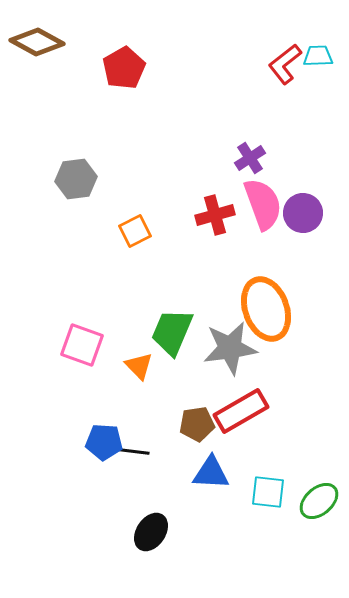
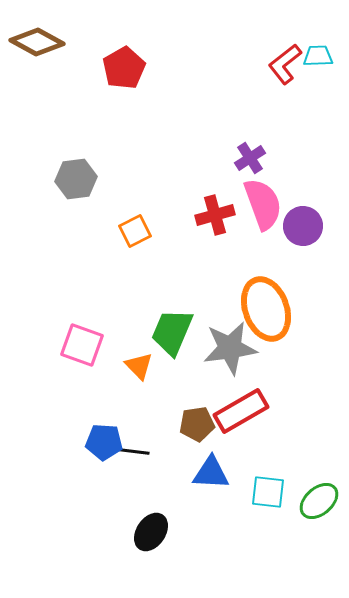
purple circle: moved 13 px down
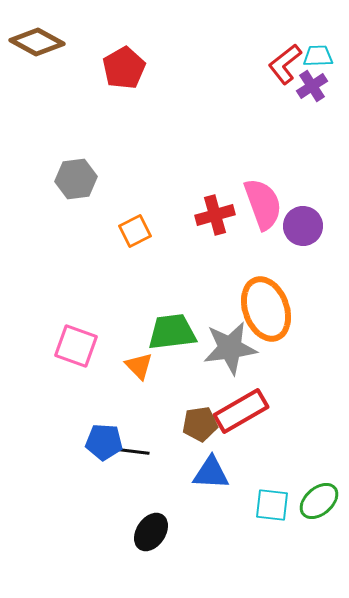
purple cross: moved 62 px right, 72 px up
green trapezoid: rotated 60 degrees clockwise
pink square: moved 6 px left, 1 px down
brown pentagon: moved 3 px right
cyan square: moved 4 px right, 13 px down
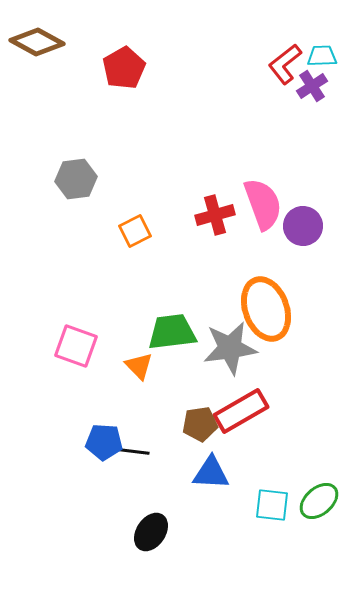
cyan trapezoid: moved 4 px right
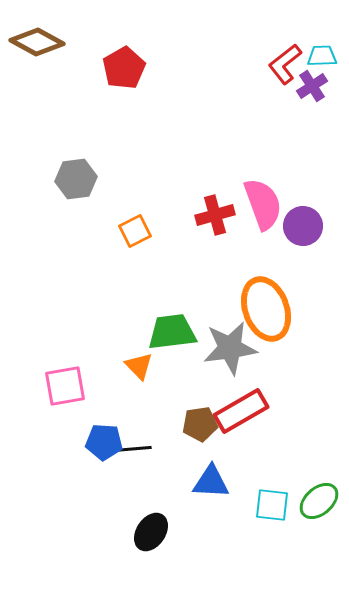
pink square: moved 11 px left, 40 px down; rotated 30 degrees counterclockwise
black line: moved 2 px right, 2 px up; rotated 12 degrees counterclockwise
blue triangle: moved 9 px down
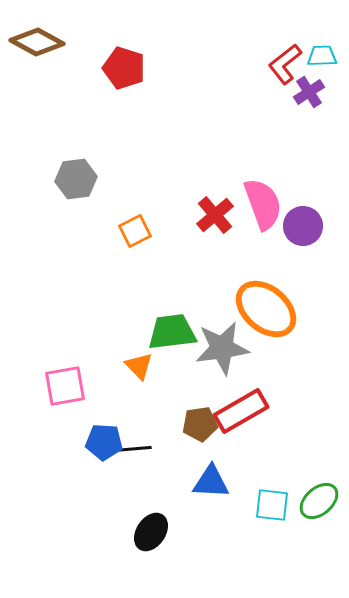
red pentagon: rotated 24 degrees counterclockwise
purple cross: moved 3 px left, 6 px down
red cross: rotated 24 degrees counterclockwise
orange ellipse: rotated 30 degrees counterclockwise
gray star: moved 8 px left
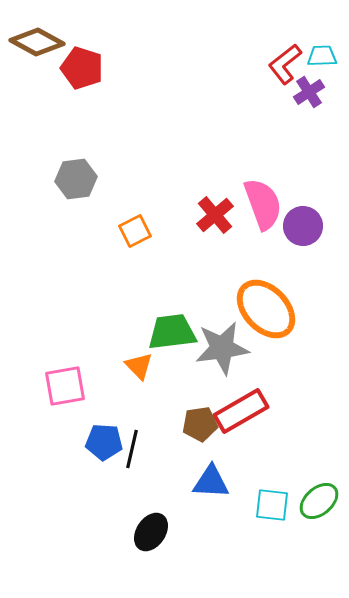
red pentagon: moved 42 px left
orange ellipse: rotated 6 degrees clockwise
black line: rotated 72 degrees counterclockwise
